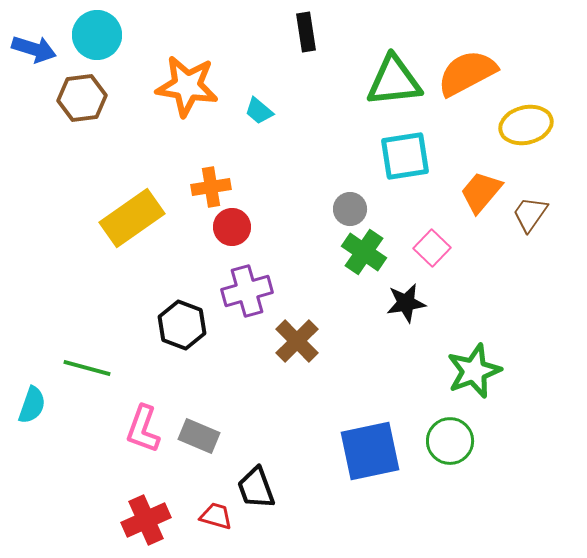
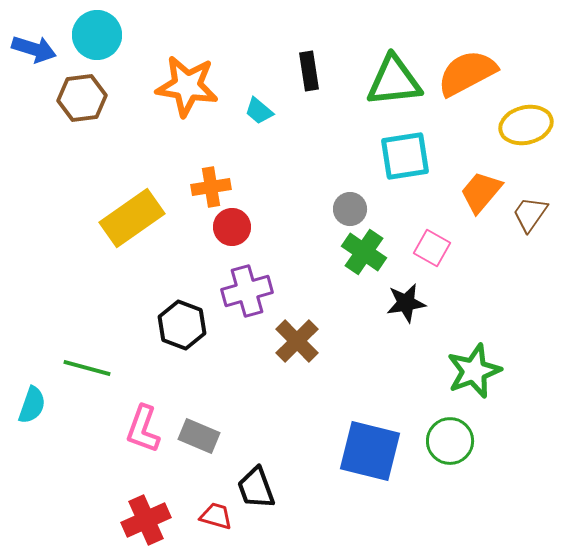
black rectangle: moved 3 px right, 39 px down
pink square: rotated 15 degrees counterclockwise
blue square: rotated 26 degrees clockwise
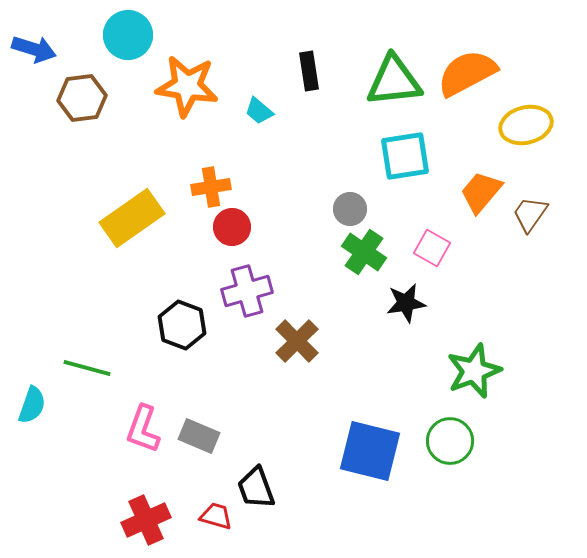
cyan circle: moved 31 px right
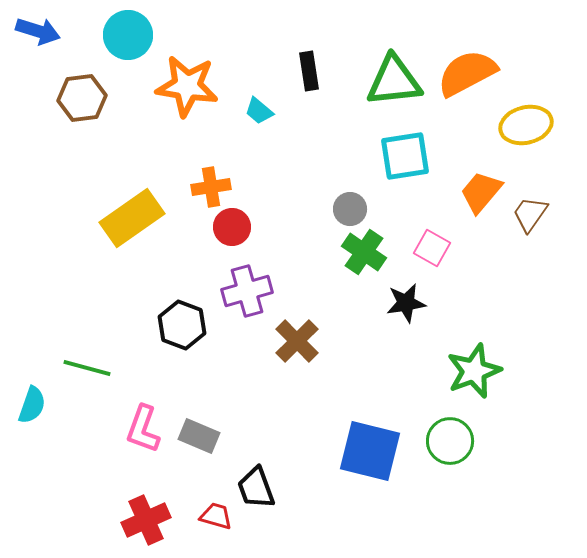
blue arrow: moved 4 px right, 18 px up
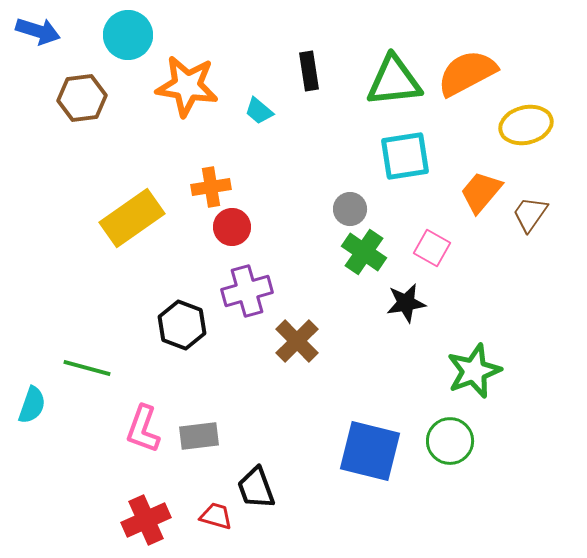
gray rectangle: rotated 30 degrees counterclockwise
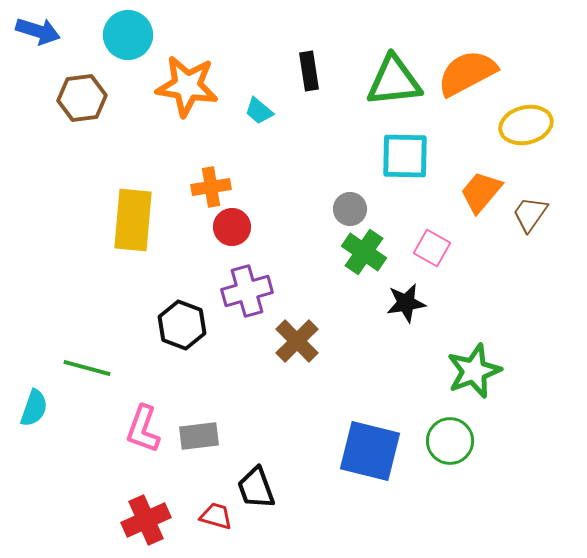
cyan square: rotated 10 degrees clockwise
yellow rectangle: moved 1 px right, 2 px down; rotated 50 degrees counterclockwise
cyan semicircle: moved 2 px right, 3 px down
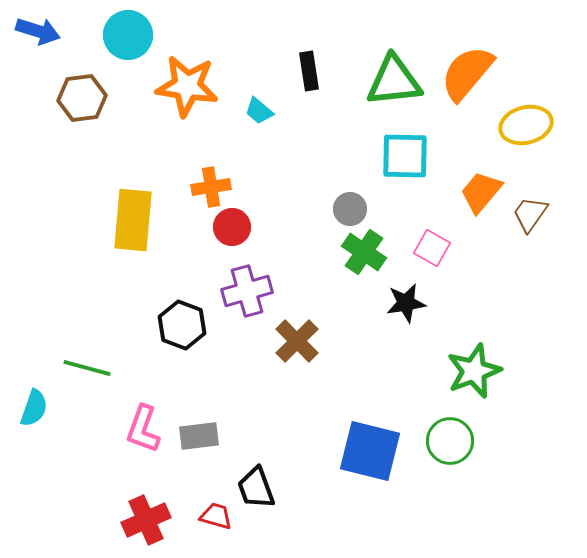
orange semicircle: rotated 22 degrees counterclockwise
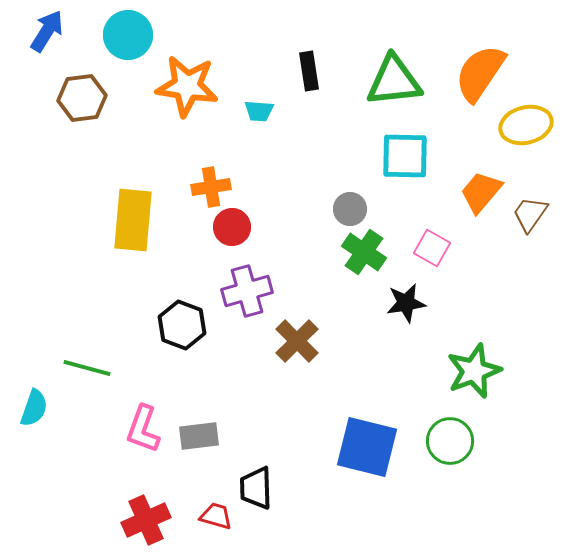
blue arrow: moved 9 px right; rotated 75 degrees counterclockwise
orange semicircle: moved 13 px right; rotated 6 degrees counterclockwise
cyan trapezoid: rotated 36 degrees counterclockwise
blue square: moved 3 px left, 4 px up
black trapezoid: rotated 18 degrees clockwise
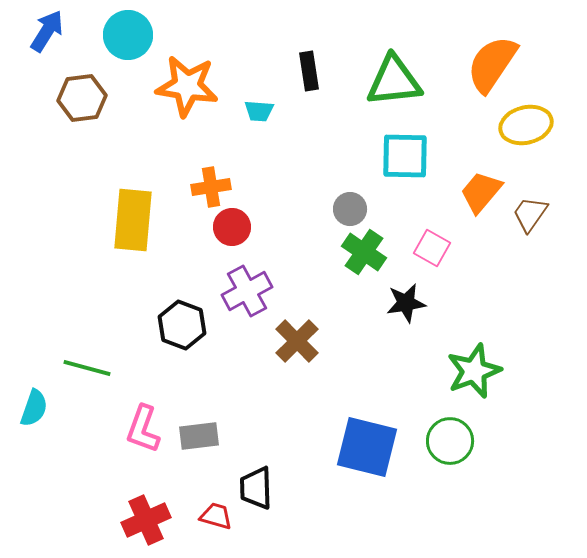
orange semicircle: moved 12 px right, 9 px up
purple cross: rotated 12 degrees counterclockwise
